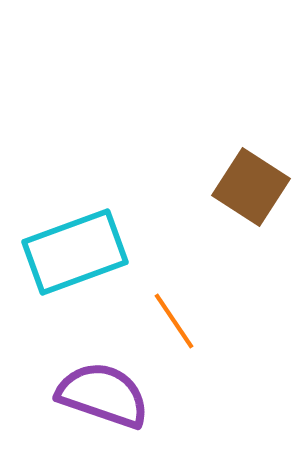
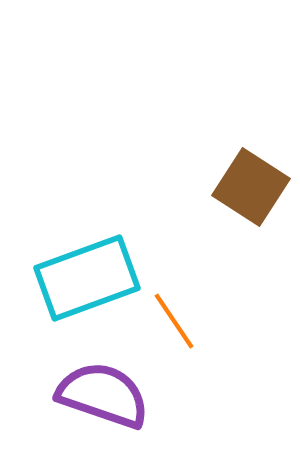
cyan rectangle: moved 12 px right, 26 px down
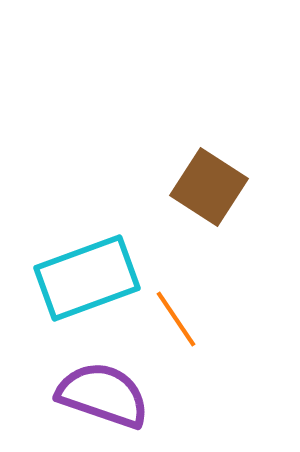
brown square: moved 42 px left
orange line: moved 2 px right, 2 px up
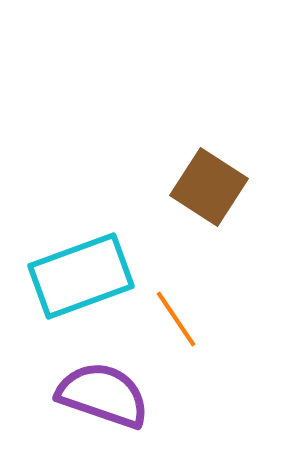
cyan rectangle: moved 6 px left, 2 px up
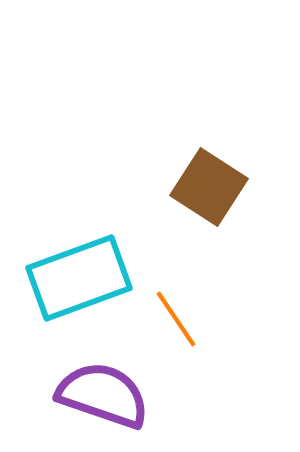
cyan rectangle: moved 2 px left, 2 px down
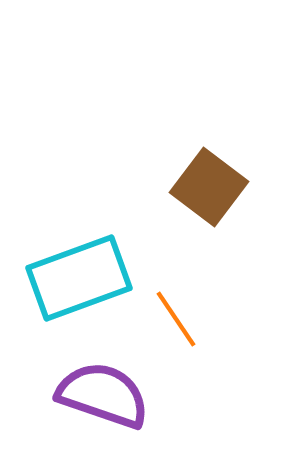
brown square: rotated 4 degrees clockwise
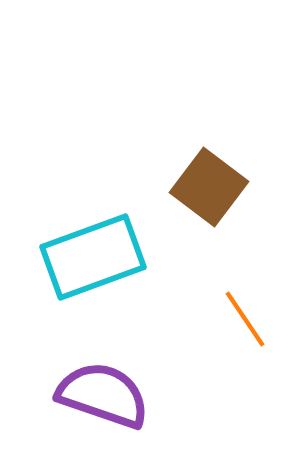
cyan rectangle: moved 14 px right, 21 px up
orange line: moved 69 px right
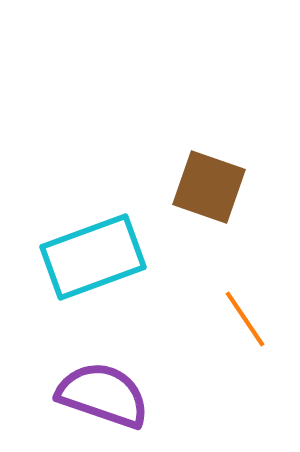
brown square: rotated 18 degrees counterclockwise
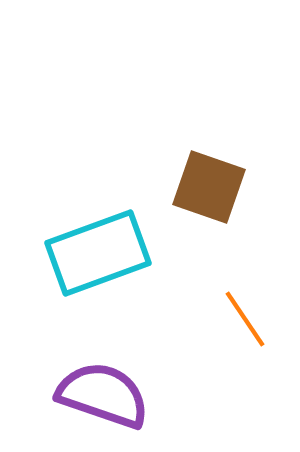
cyan rectangle: moved 5 px right, 4 px up
